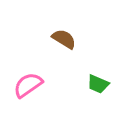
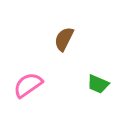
brown semicircle: rotated 95 degrees counterclockwise
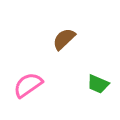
brown semicircle: rotated 20 degrees clockwise
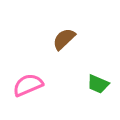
pink semicircle: rotated 12 degrees clockwise
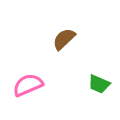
green trapezoid: moved 1 px right
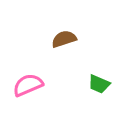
brown semicircle: rotated 25 degrees clockwise
